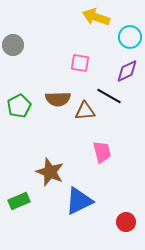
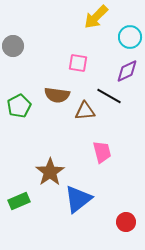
yellow arrow: rotated 64 degrees counterclockwise
gray circle: moved 1 px down
pink square: moved 2 px left
brown semicircle: moved 1 px left, 4 px up; rotated 10 degrees clockwise
brown star: rotated 16 degrees clockwise
blue triangle: moved 1 px left, 2 px up; rotated 12 degrees counterclockwise
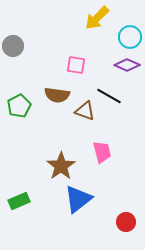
yellow arrow: moved 1 px right, 1 px down
pink square: moved 2 px left, 2 px down
purple diamond: moved 6 px up; rotated 50 degrees clockwise
brown triangle: rotated 25 degrees clockwise
brown star: moved 11 px right, 6 px up
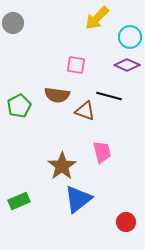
gray circle: moved 23 px up
black line: rotated 15 degrees counterclockwise
brown star: moved 1 px right
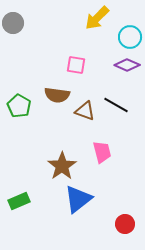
black line: moved 7 px right, 9 px down; rotated 15 degrees clockwise
green pentagon: rotated 15 degrees counterclockwise
red circle: moved 1 px left, 2 px down
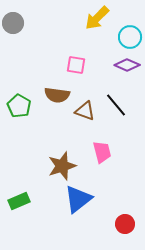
black line: rotated 20 degrees clockwise
brown star: rotated 16 degrees clockwise
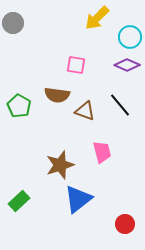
black line: moved 4 px right
brown star: moved 2 px left, 1 px up
green rectangle: rotated 20 degrees counterclockwise
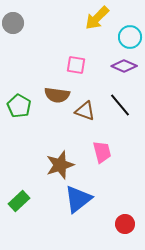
purple diamond: moved 3 px left, 1 px down
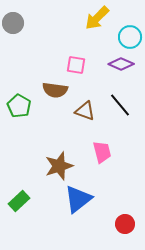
purple diamond: moved 3 px left, 2 px up
brown semicircle: moved 2 px left, 5 px up
brown star: moved 1 px left, 1 px down
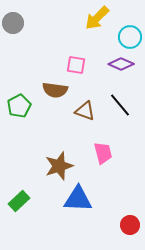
green pentagon: rotated 15 degrees clockwise
pink trapezoid: moved 1 px right, 1 px down
blue triangle: rotated 40 degrees clockwise
red circle: moved 5 px right, 1 px down
